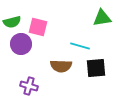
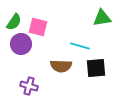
green semicircle: moved 2 px right; rotated 42 degrees counterclockwise
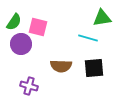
cyan line: moved 8 px right, 8 px up
black square: moved 2 px left
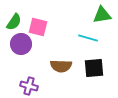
green triangle: moved 3 px up
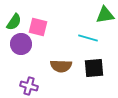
green triangle: moved 3 px right
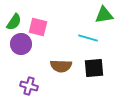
green triangle: moved 1 px left
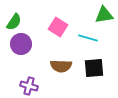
pink square: moved 20 px right; rotated 18 degrees clockwise
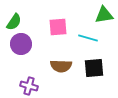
pink square: rotated 36 degrees counterclockwise
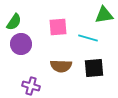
purple cross: moved 2 px right
